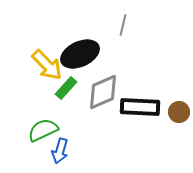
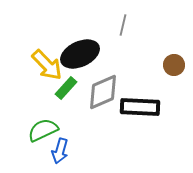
brown circle: moved 5 px left, 47 px up
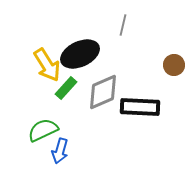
yellow arrow: rotated 12 degrees clockwise
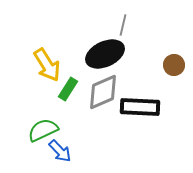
black ellipse: moved 25 px right
green rectangle: moved 2 px right, 1 px down; rotated 10 degrees counterclockwise
blue arrow: rotated 60 degrees counterclockwise
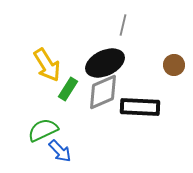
black ellipse: moved 9 px down
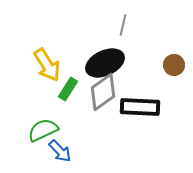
gray diamond: rotated 12 degrees counterclockwise
